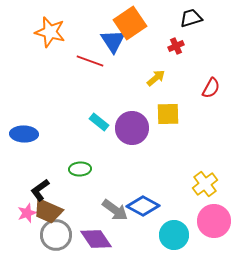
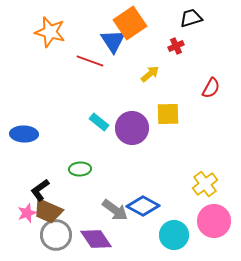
yellow arrow: moved 6 px left, 4 px up
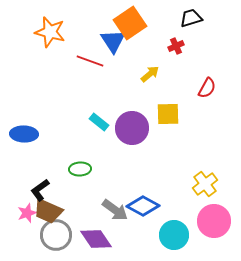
red semicircle: moved 4 px left
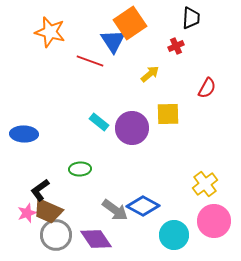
black trapezoid: rotated 110 degrees clockwise
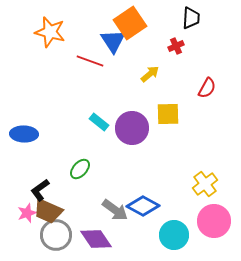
green ellipse: rotated 45 degrees counterclockwise
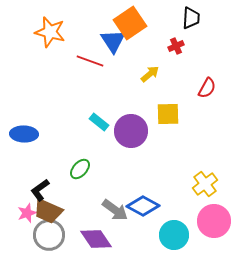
purple circle: moved 1 px left, 3 px down
gray circle: moved 7 px left
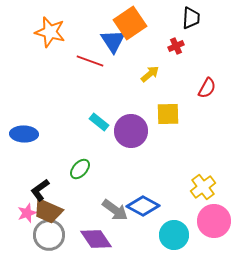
yellow cross: moved 2 px left, 3 px down
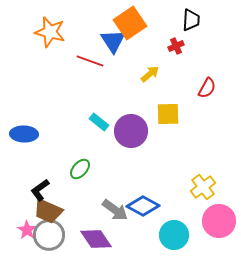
black trapezoid: moved 2 px down
pink star: moved 17 px down; rotated 18 degrees counterclockwise
pink circle: moved 5 px right
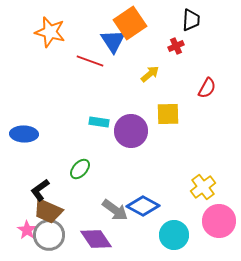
cyan rectangle: rotated 30 degrees counterclockwise
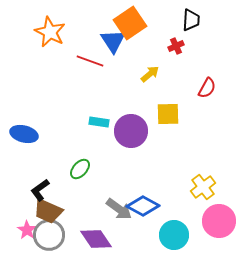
orange star: rotated 12 degrees clockwise
blue ellipse: rotated 12 degrees clockwise
gray arrow: moved 4 px right, 1 px up
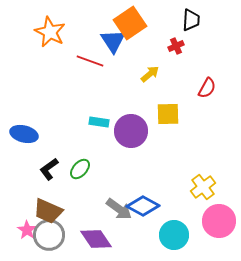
black L-shape: moved 9 px right, 21 px up
